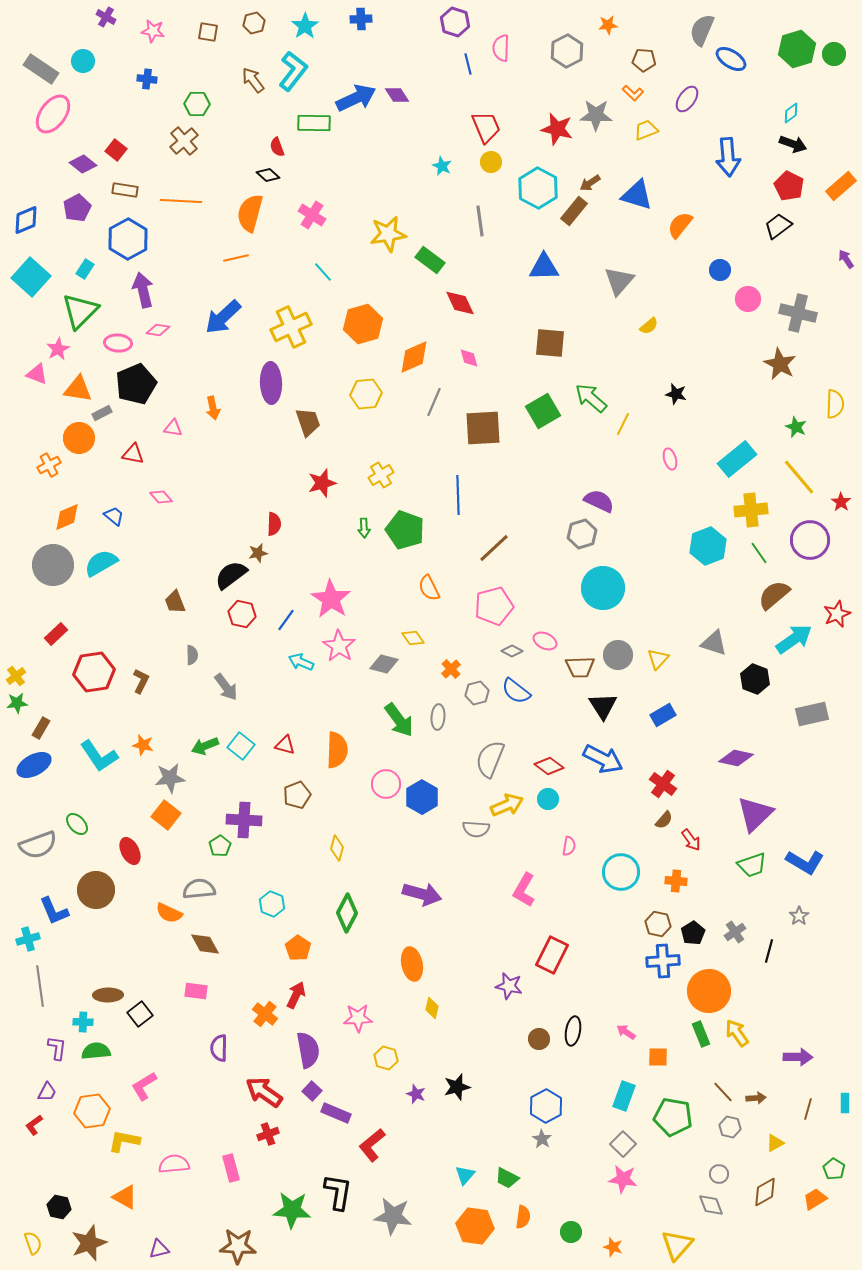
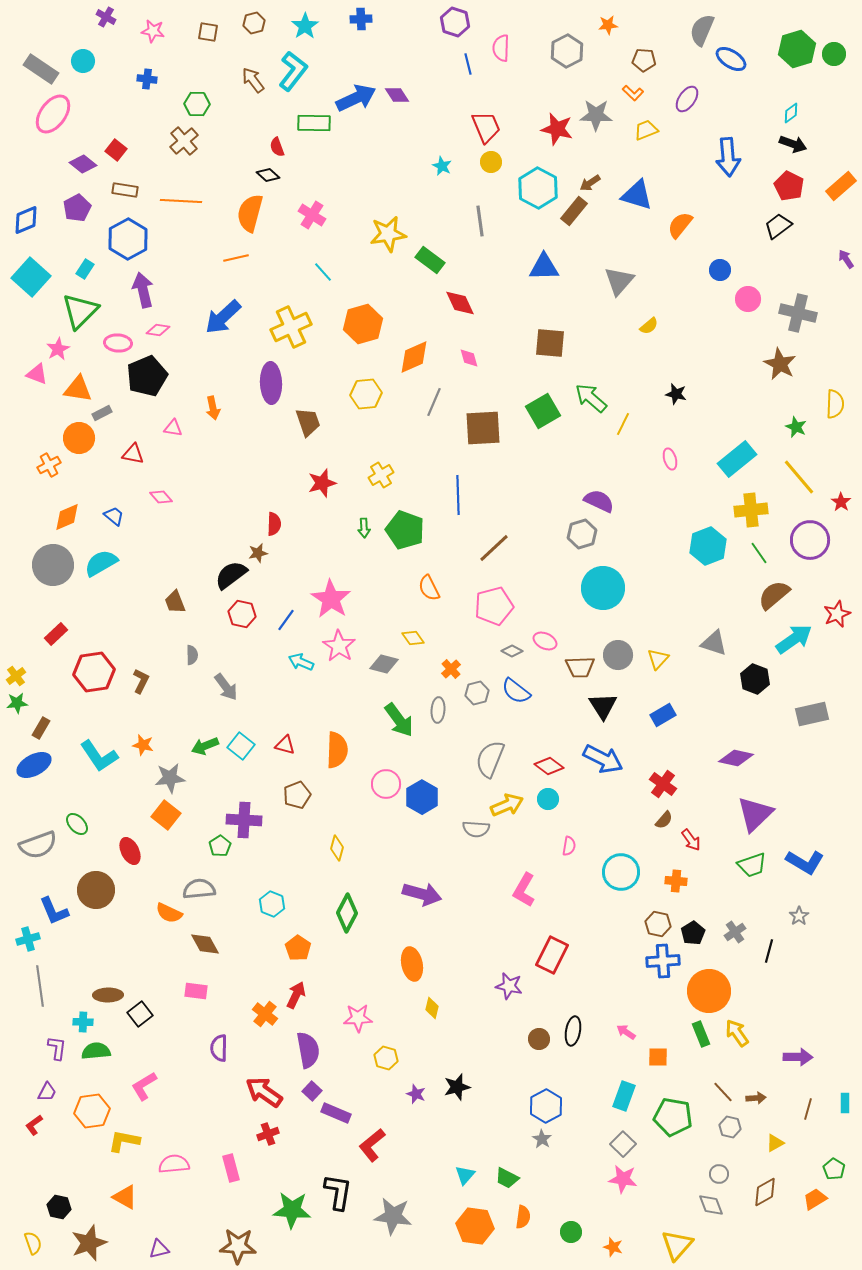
black pentagon at (136, 384): moved 11 px right, 8 px up
gray ellipse at (438, 717): moved 7 px up
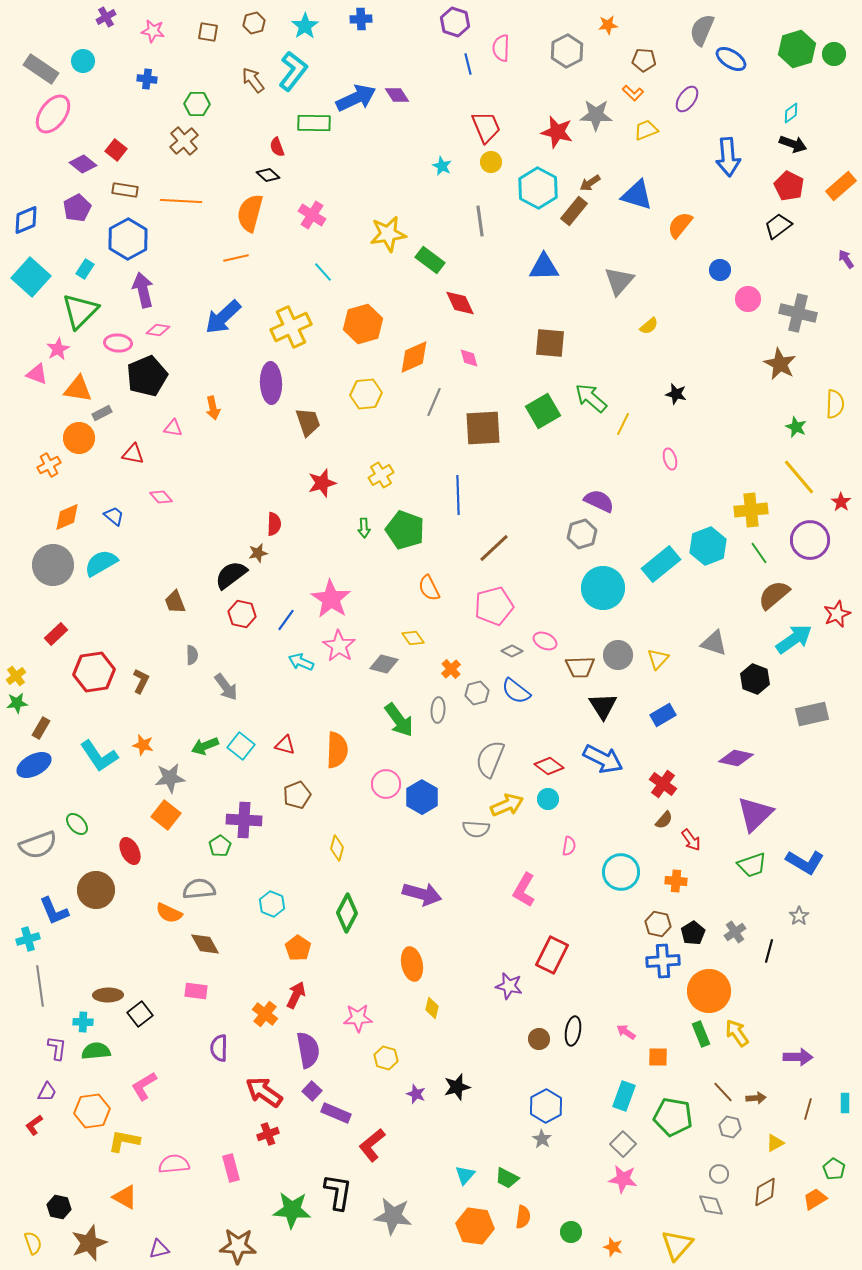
purple cross at (106, 17): rotated 30 degrees clockwise
red star at (557, 129): moved 3 px down
cyan rectangle at (737, 459): moved 76 px left, 105 px down
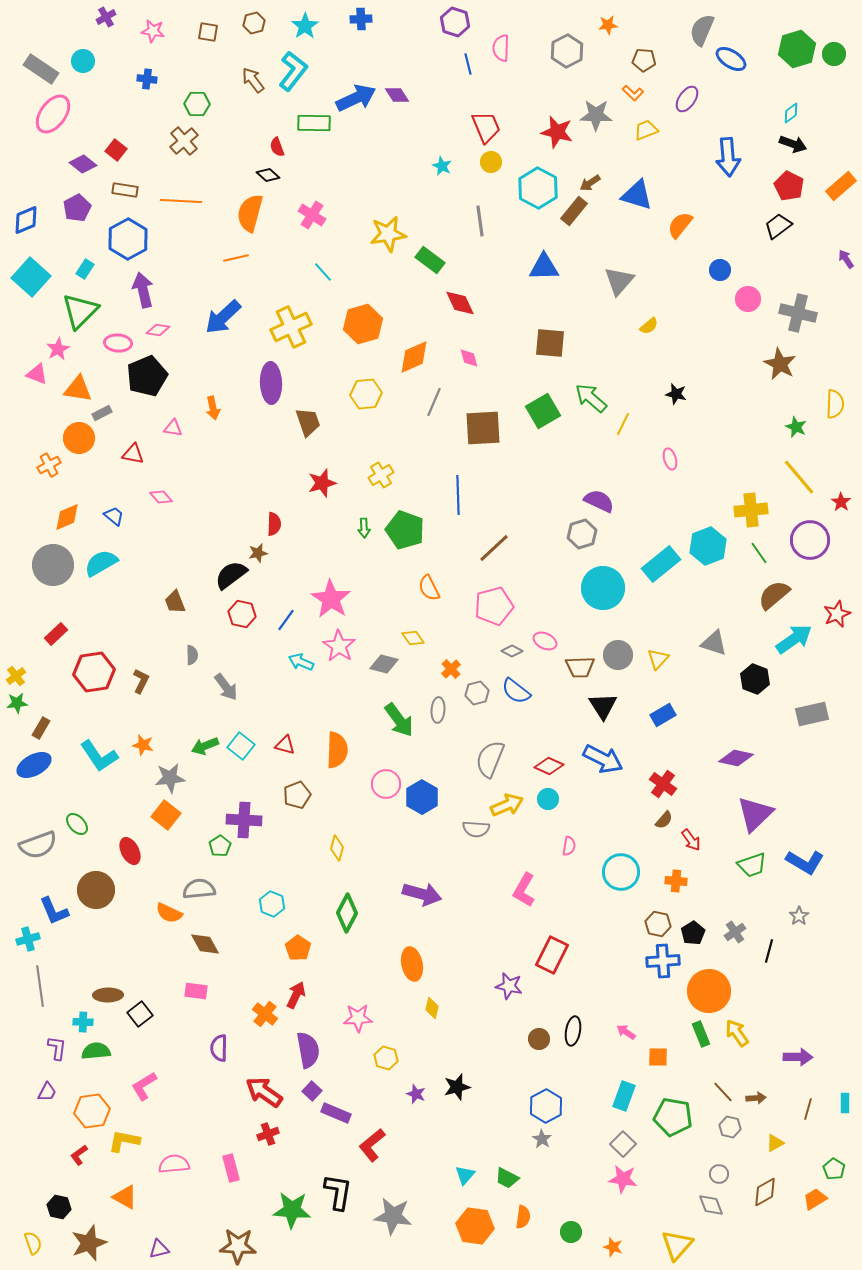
red diamond at (549, 766): rotated 12 degrees counterclockwise
red L-shape at (34, 1125): moved 45 px right, 30 px down
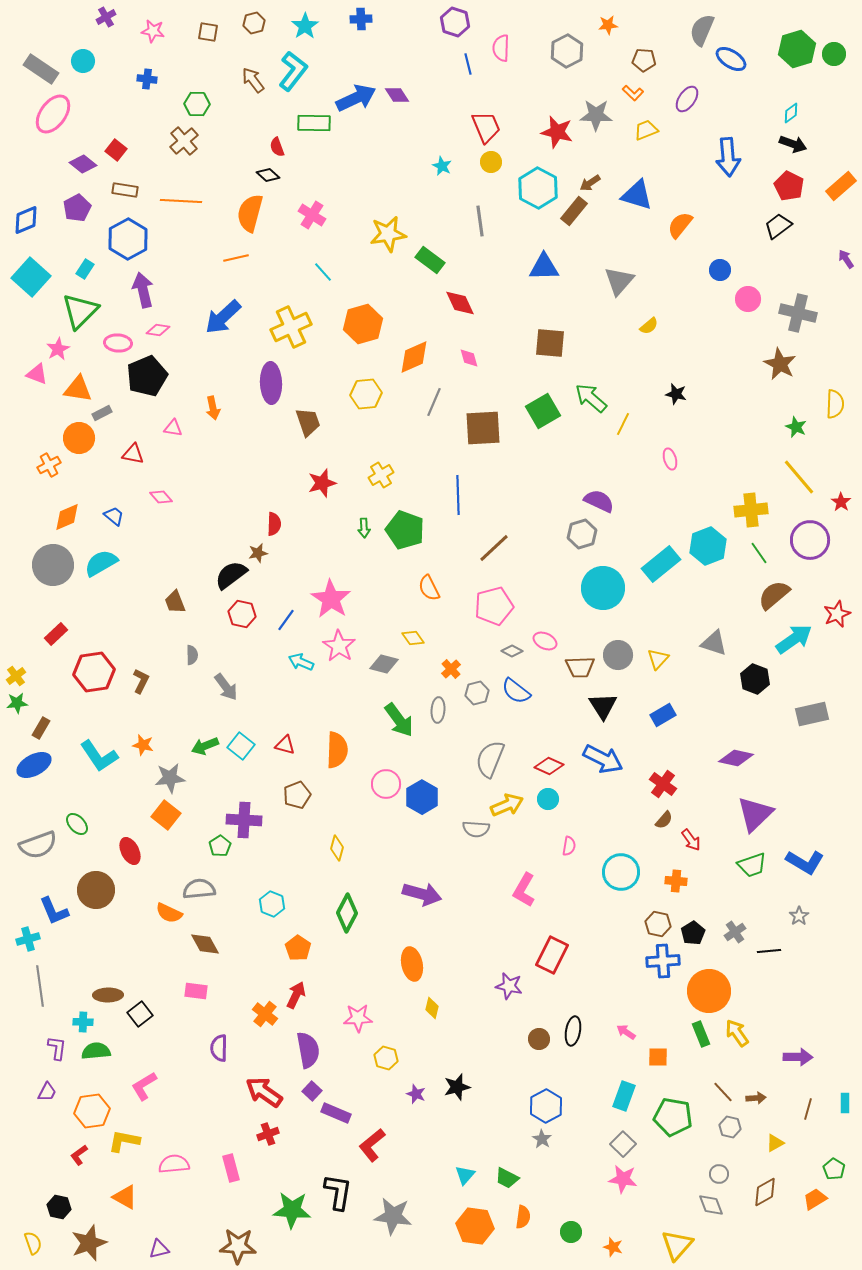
black line at (769, 951): rotated 70 degrees clockwise
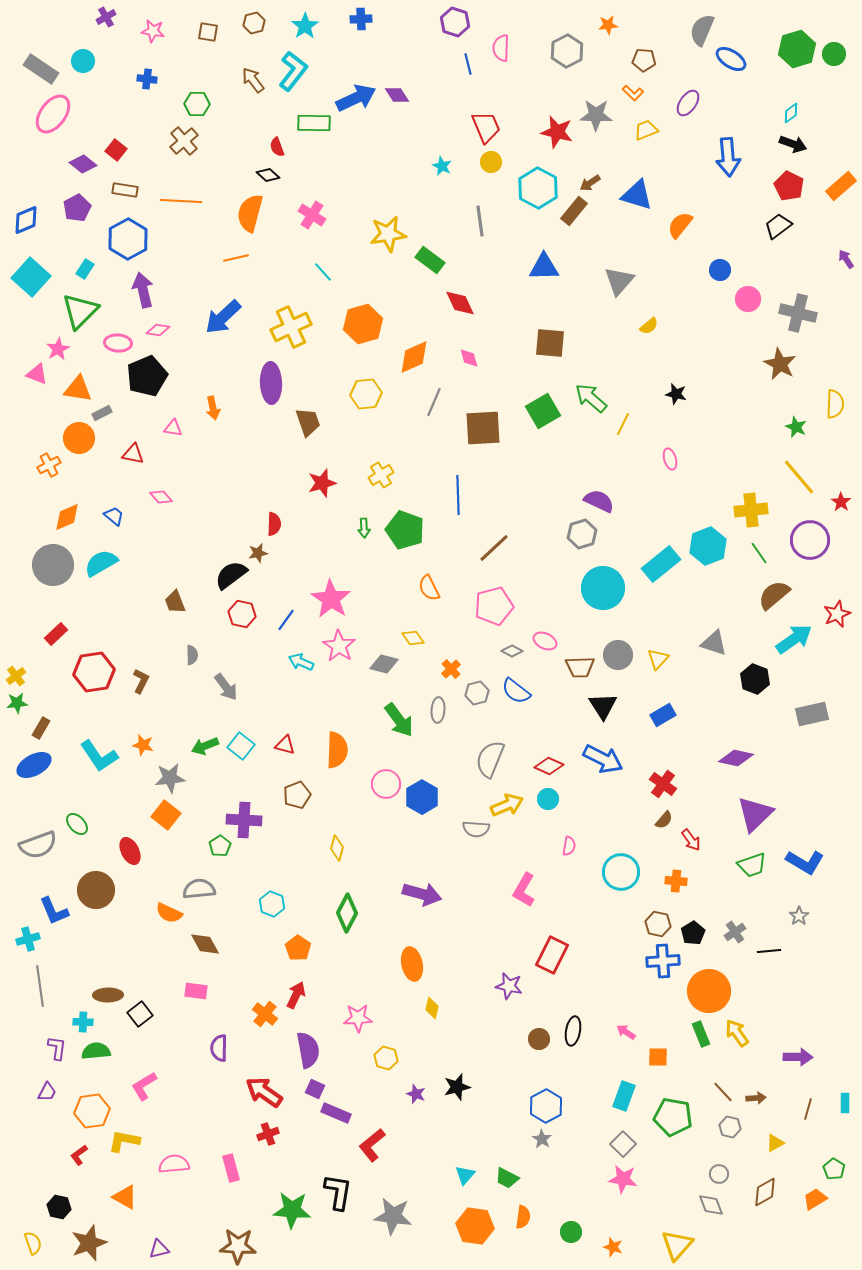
purple ellipse at (687, 99): moved 1 px right, 4 px down
purple square at (312, 1091): moved 3 px right, 2 px up; rotated 18 degrees counterclockwise
